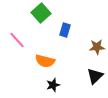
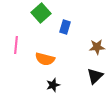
blue rectangle: moved 3 px up
pink line: moved 1 px left, 5 px down; rotated 48 degrees clockwise
orange semicircle: moved 2 px up
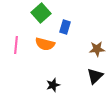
brown star: moved 2 px down
orange semicircle: moved 15 px up
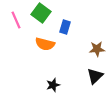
green square: rotated 12 degrees counterclockwise
pink line: moved 25 px up; rotated 30 degrees counterclockwise
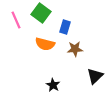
brown star: moved 22 px left
black star: rotated 24 degrees counterclockwise
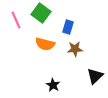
blue rectangle: moved 3 px right
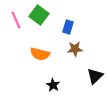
green square: moved 2 px left, 2 px down
orange semicircle: moved 5 px left, 10 px down
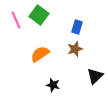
blue rectangle: moved 9 px right
brown star: rotated 14 degrees counterclockwise
orange semicircle: rotated 132 degrees clockwise
black star: rotated 16 degrees counterclockwise
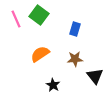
pink line: moved 1 px up
blue rectangle: moved 2 px left, 2 px down
brown star: moved 10 px down; rotated 14 degrees clockwise
black triangle: rotated 24 degrees counterclockwise
black star: rotated 16 degrees clockwise
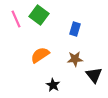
orange semicircle: moved 1 px down
black triangle: moved 1 px left, 1 px up
